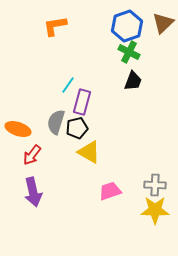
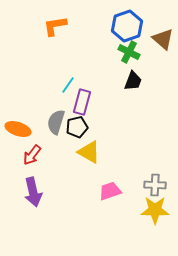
brown triangle: moved 16 px down; rotated 35 degrees counterclockwise
black pentagon: moved 1 px up
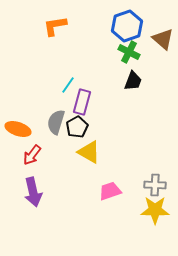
black pentagon: rotated 15 degrees counterclockwise
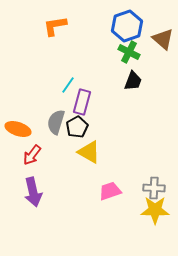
gray cross: moved 1 px left, 3 px down
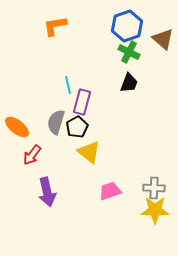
black trapezoid: moved 4 px left, 2 px down
cyan line: rotated 48 degrees counterclockwise
orange ellipse: moved 1 px left, 2 px up; rotated 20 degrees clockwise
yellow triangle: rotated 10 degrees clockwise
purple arrow: moved 14 px right
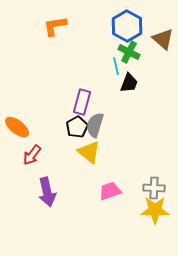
blue hexagon: rotated 12 degrees counterclockwise
cyan line: moved 48 px right, 19 px up
gray semicircle: moved 39 px right, 3 px down
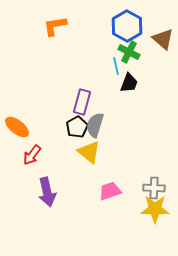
yellow star: moved 1 px up
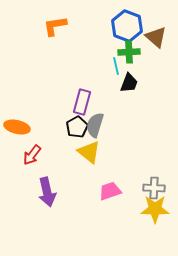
blue hexagon: rotated 8 degrees counterclockwise
brown triangle: moved 7 px left, 2 px up
green cross: rotated 30 degrees counterclockwise
orange ellipse: rotated 25 degrees counterclockwise
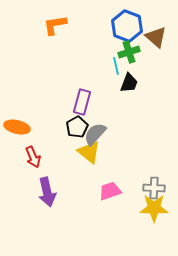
orange L-shape: moved 1 px up
green cross: rotated 15 degrees counterclockwise
gray semicircle: moved 9 px down; rotated 25 degrees clockwise
red arrow: moved 1 px right, 2 px down; rotated 60 degrees counterclockwise
yellow star: moved 1 px left, 1 px up
